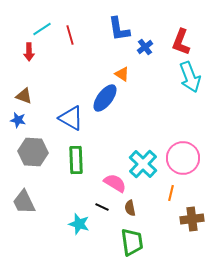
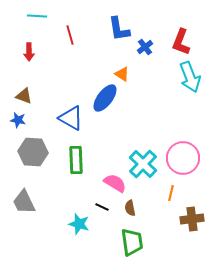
cyan line: moved 5 px left, 13 px up; rotated 36 degrees clockwise
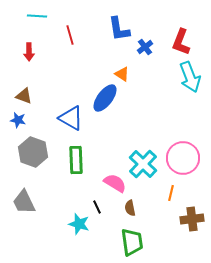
gray hexagon: rotated 16 degrees clockwise
black line: moved 5 px left; rotated 40 degrees clockwise
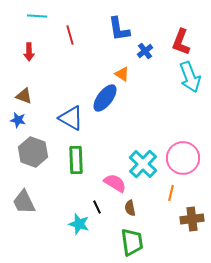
blue cross: moved 4 px down
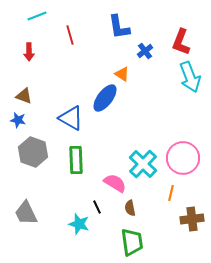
cyan line: rotated 24 degrees counterclockwise
blue L-shape: moved 2 px up
gray trapezoid: moved 2 px right, 11 px down
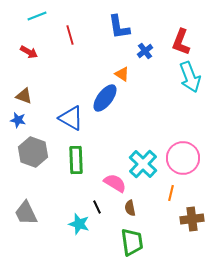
red arrow: rotated 60 degrees counterclockwise
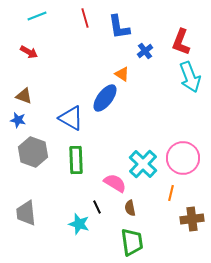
red line: moved 15 px right, 17 px up
gray trapezoid: rotated 20 degrees clockwise
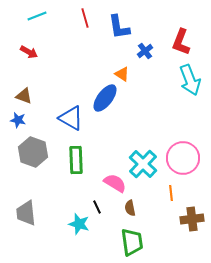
cyan arrow: moved 3 px down
orange line: rotated 21 degrees counterclockwise
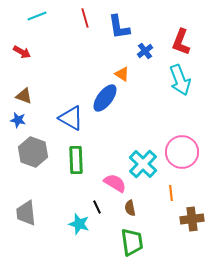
red arrow: moved 7 px left
cyan arrow: moved 10 px left
pink circle: moved 1 px left, 6 px up
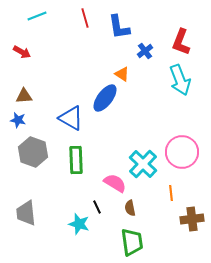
brown triangle: rotated 24 degrees counterclockwise
